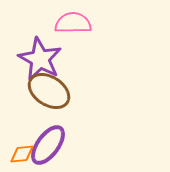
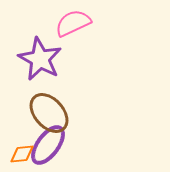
pink semicircle: rotated 24 degrees counterclockwise
brown ellipse: moved 22 px down; rotated 15 degrees clockwise
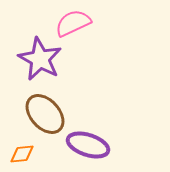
brown ellipse: moved 4 px left, 1 px down
purple ellipse: moved 40 px right; rotated 72 degrees clockwise
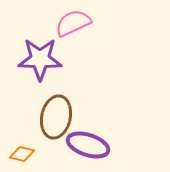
purple star: rotated 27 degrees counterclockwise
brown ellipse: moved 11 px right, 3 px down; rotated 54 degrees clockwise
orange diamond: rotated 20 degrees clockwise
